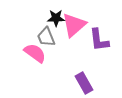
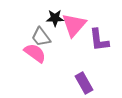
black star: moved 1 px left
pink triangle: rotated 8 degrees counterclockwise
gray trapezoid: moved 5 px left; rotated 15 degrees counterclockwise
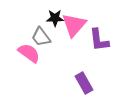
pink semicircle: moved 6 px left
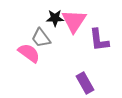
pink triangle: moved 4 px up; rotated 8 degrees counterclockwise
gray trapezoid: moved 1 px down
purple rectangle: moved 1 px right
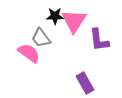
black star: moved 2 px up
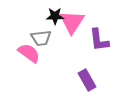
pink triangle: moved 2 px left, 1 px down
gray trapezoid: rotated 60 degrees counterclockwise
purple rectangle: moved 2 px right, 3 px up
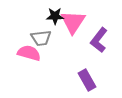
pink triangle: moved 1 px right
purple L-shape: rotated 45 degrees clockwise
pink semicircle: rotated 20 degrees counterclockwise
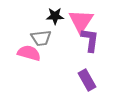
pink triangle: moved 8 px right, 1 px up
purple L-shape: moved 9 px left; rotated 150 degrees clockwise
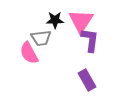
black star: moved 4 px down
pink semicircle: rotated 135 degrees counterclockwise
